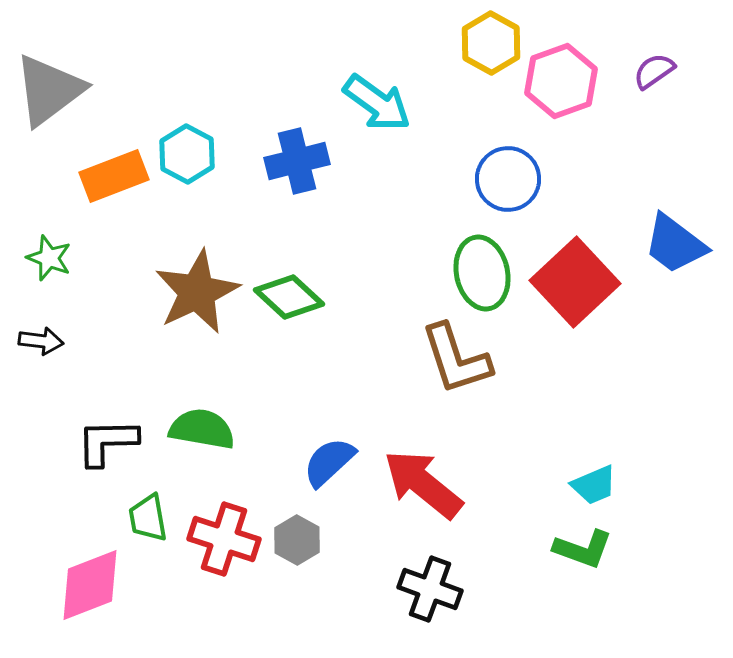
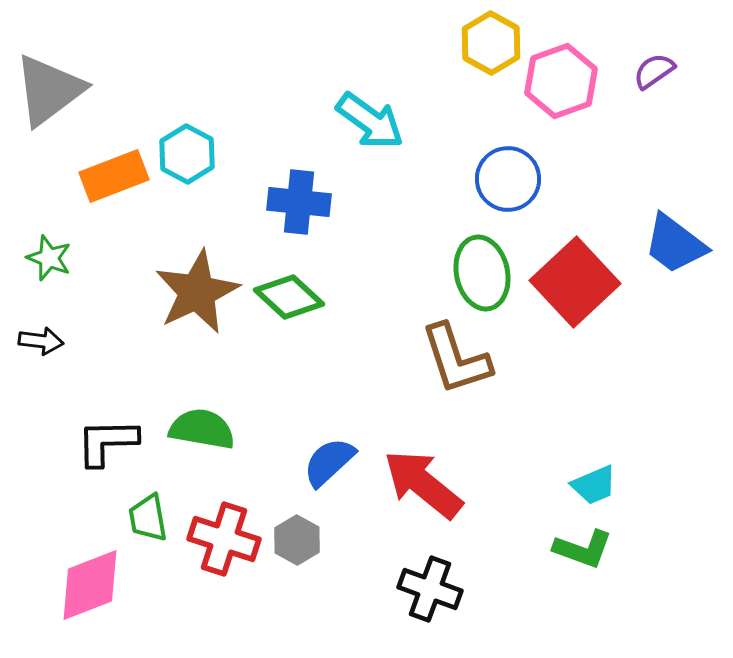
cyan arrow: moved 7 px left, 18 px down
blue cross: moved 2 px right, 41 px down; rotated 20 degrees clockwise
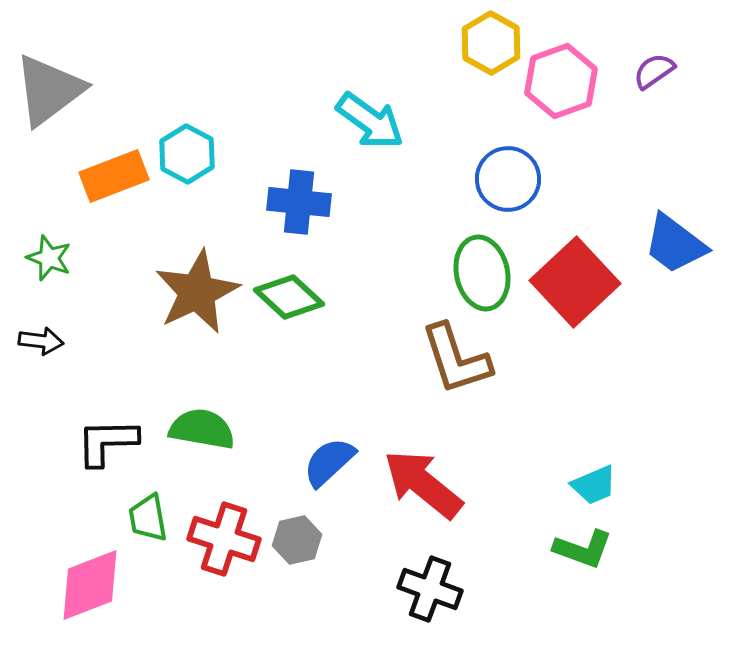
gray hexagon: rotated 18 degrees clockwise
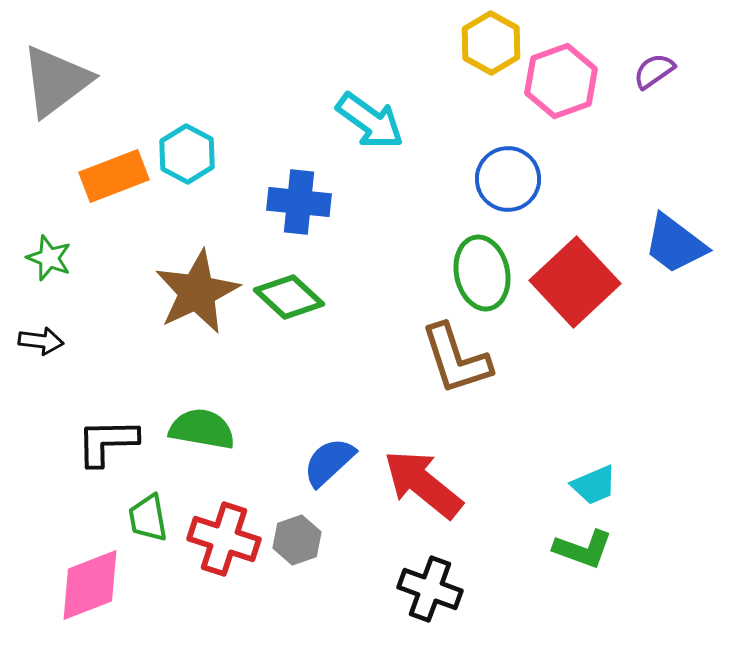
gray triangle: moved 7 px right, 9 px up
gray hexagon: rotated 6 degrees counterclockwise
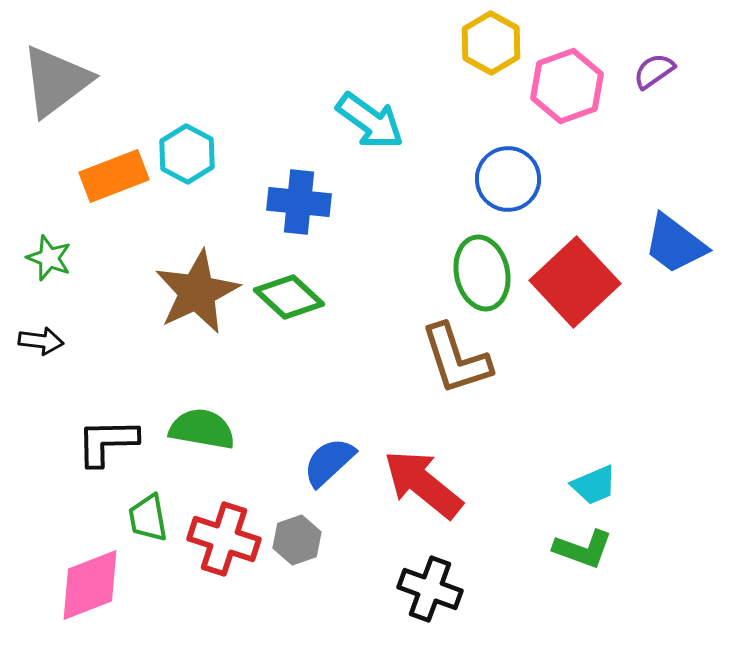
pink hexagon: moved 6 px right, 5 px down
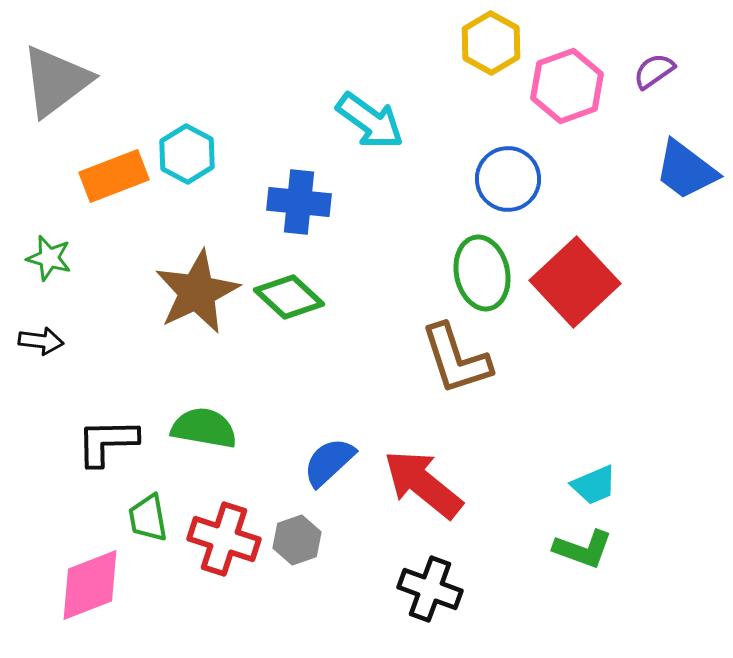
blue trapezoid: moved 11 px right, 74 px up
green star: rotated 6 degrees counterclockwise
green semicircle: moved 2 px right, 1 px up
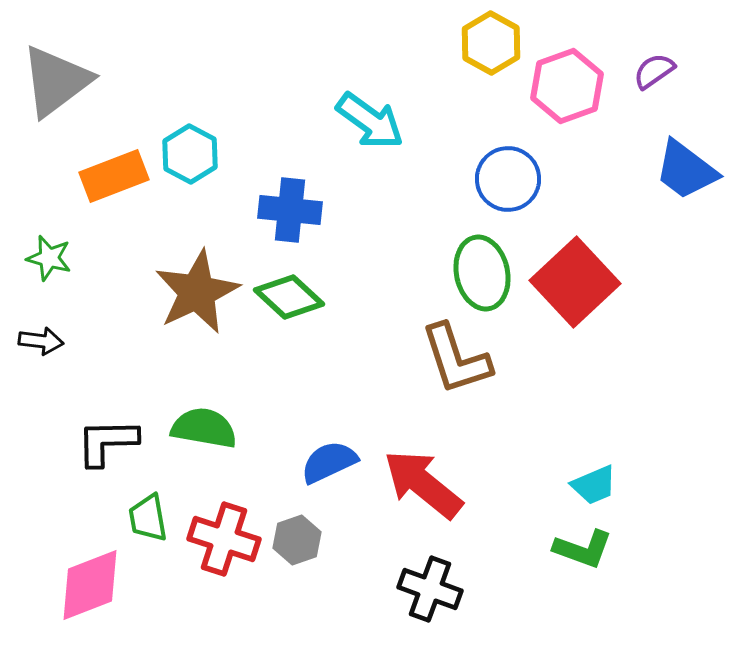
cyan hexagon: moved 3 px right
blue cross: moved 9 px left, 8 px down
blue semicircle: rotated 18 degrees clockwise
